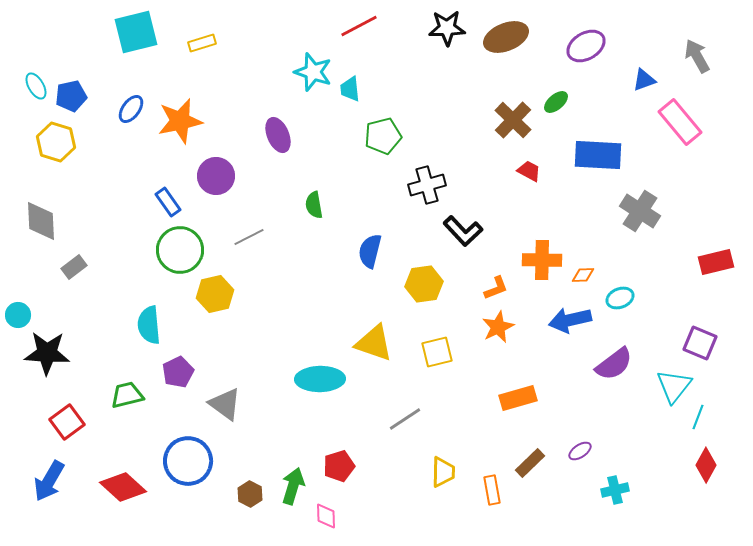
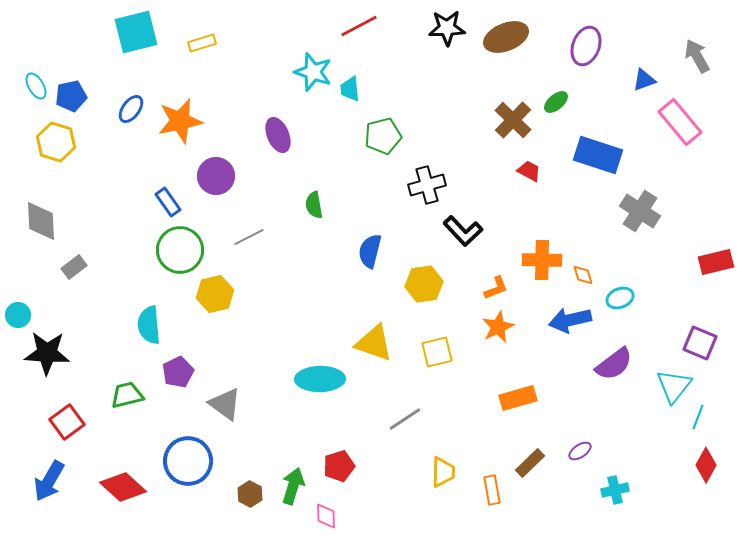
purple ellipse at (586, 46): rotated 39 degrees counterclockwise
blue rectangle at (598, 155): rotated 15 degrees clockwise
orange diamond at (583, 275): rotated 75 degrees clockwise
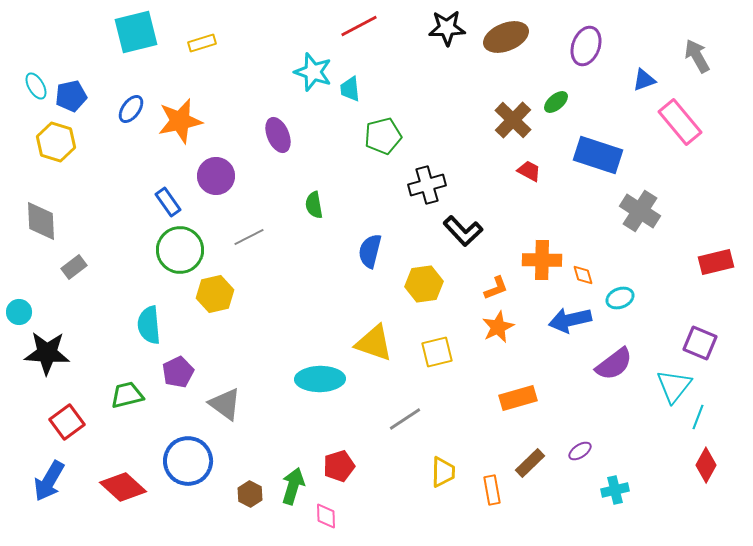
cyan circle at (18, 315): moved 1 px right, 3 px up
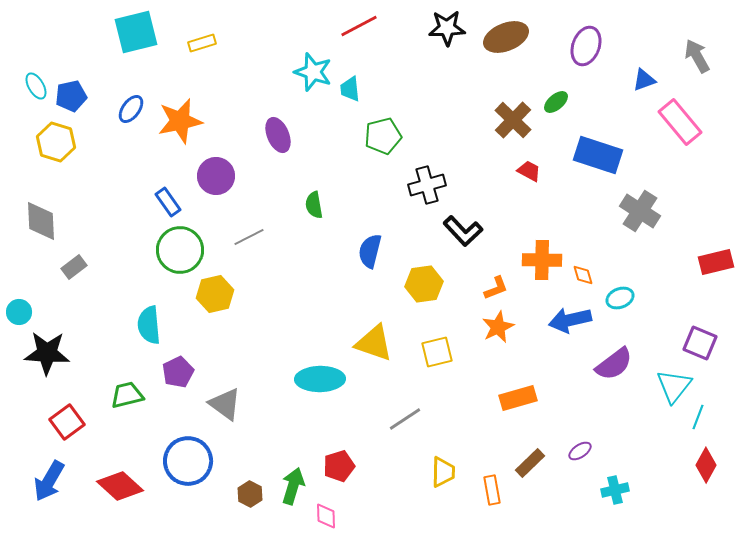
red diamond at (123, 487): moved 3 px left, 1 px up
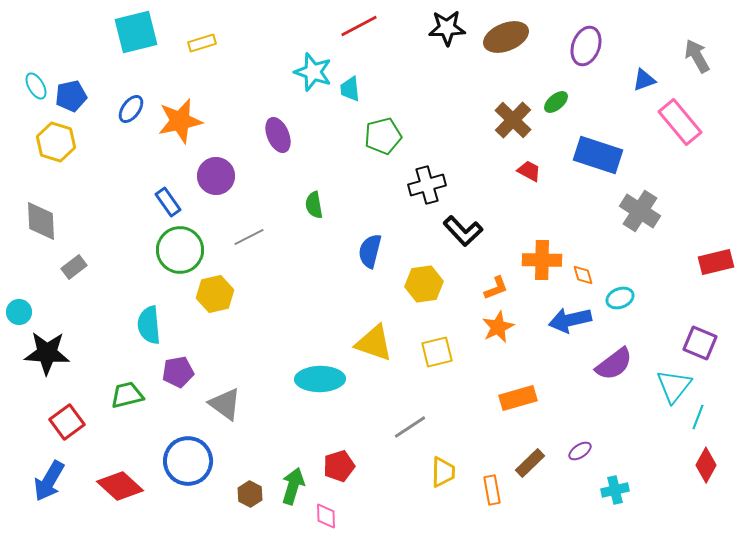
purple pentagon at (178, 372): rotated 16 degrees clockwise
gray line at (405, 419): moved 5 px right, 8 px down
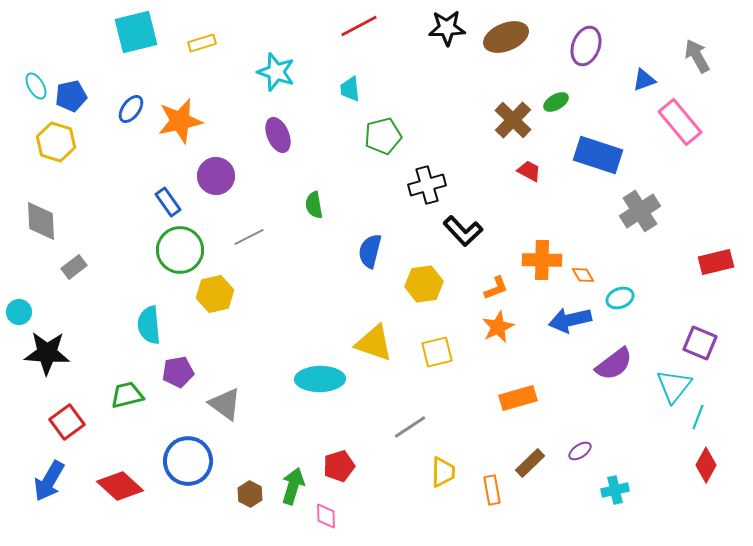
cyan star at (313, 72): moved 37 px left
green ellipse at (556, 102): rotated 10 degrees clockwise
gray cross at (640, 211): rotated 24 degrees clockwise
orange diamond at (583, 275): rotated 15 degrees counterclockwise
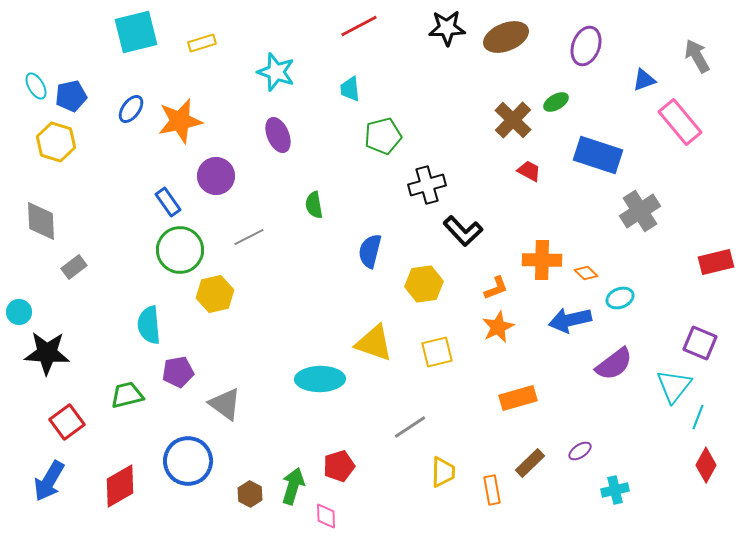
orange diamond at (583, 275): moved 3 px right, 2 px up; rotated 15 degrees counterclockwise
red diamond at (120, 486): rotated 72 degrees counterclockwise
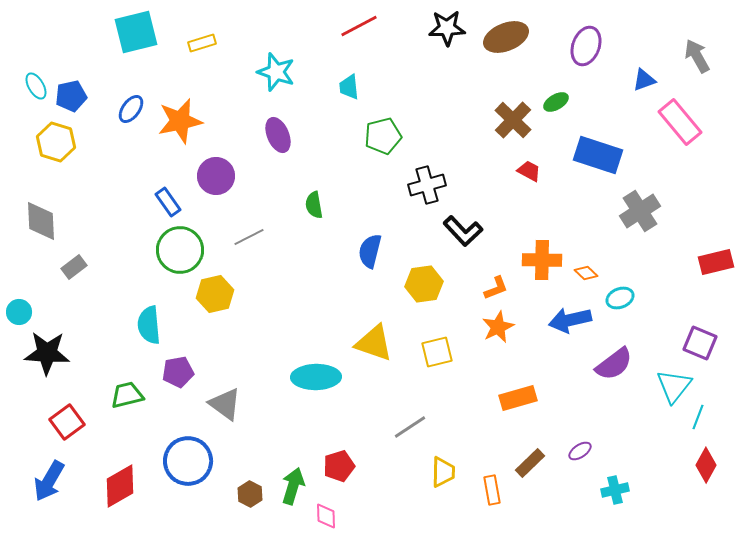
cyan trapezoid at (350, 89): moved 1 px left, 2 px up
cyan ellipse at (320, 379): moved 4 px left, 2 px up
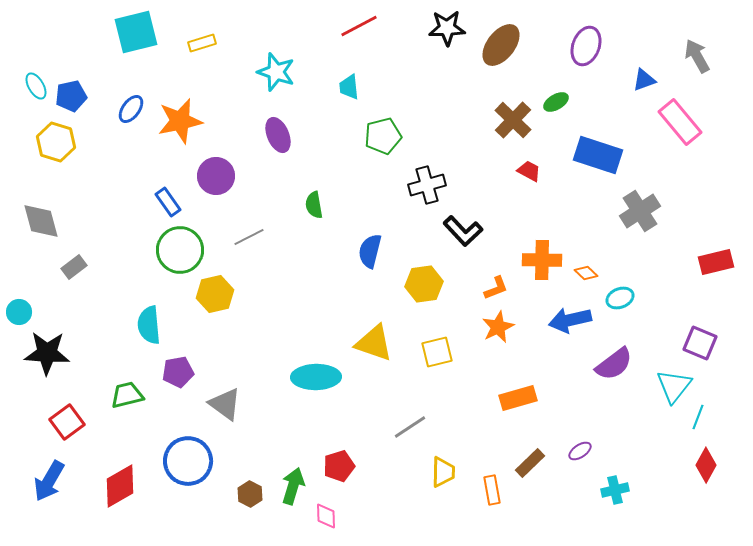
brown ellipse at (506, 37): moved 5 px left, 8 px down; rotated 30 degrees counterclockwise
gray diamond at (41, 221): rotated 12 degrees counterclockwise
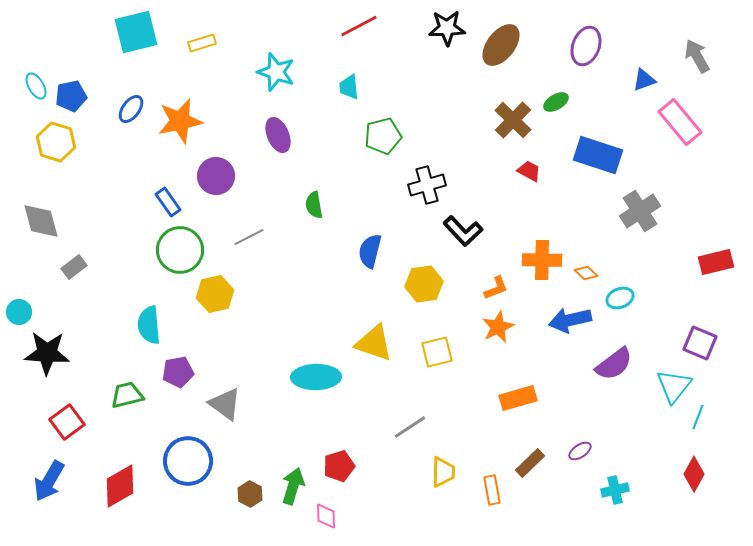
red diamond at (706, 465): moved 12 px left, 9 px down
